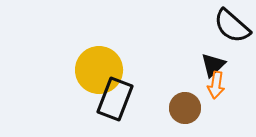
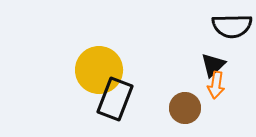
black semicircle: rotated 42 degrees counterclockwise
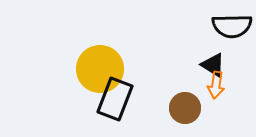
black triangle: rotated 44 degrees counterclockwise
yellow circle: moved 1 px right, 1 px up
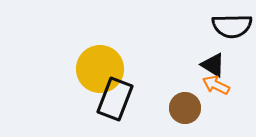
orange arrow: rotated 108 degrees clockwise
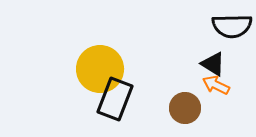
black triangle: moved 1 px up
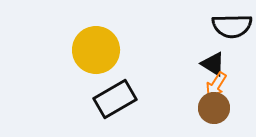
yellow circle: moved 4 px left, 19 px up
orange arrow: rotated 84 degrees counterclockwise
black rectangle: rotated 39 degrees clockwise
brown circle: moved 29 px right
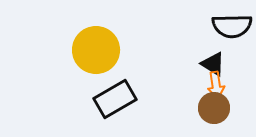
orange arrow: rotated 40 degrees counterclockwise
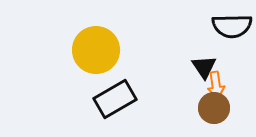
black triangle: moved 9 px left, 3 px down; rotated 24 degrees clockwise
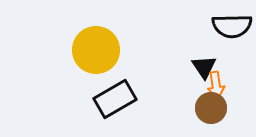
brown circle: moved 3 px left
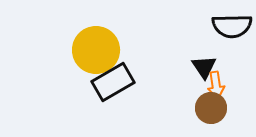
black rectangle: moved 2 px left, 17 px up
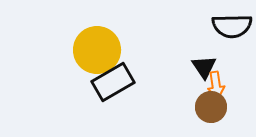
yellow circle: moved 1 px right
brown circle: moved 1 px up
